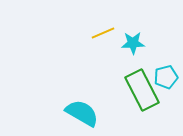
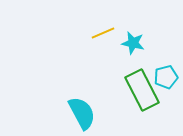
cyan star: rotated 15 degrees clockwise
cyan semicircle: rotated 32 degrees clockwise
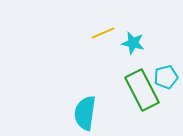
cyan semicircle: moved 3 px right; rotated 144 degrees counterclockwise
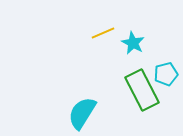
cyan star: rotated 15 degrees clockwise
cyan pentagon: moved 3 px up
cyan semicircle: moved 3 px left; rotated 24 degrees clockwise
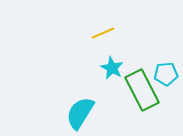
cyan star: moved 21 px left, 25 px down
cyan pentagon: rotated 10 degrees clockwise
cyan semicircle: moved 2 px left
